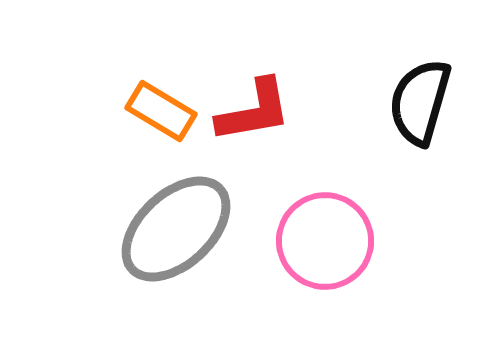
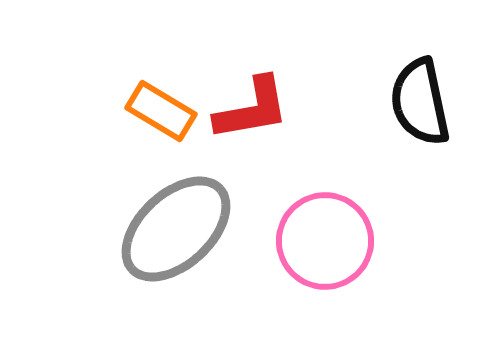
black semicircle: rotated 28 degrees counterclockwise
red L-shape: moved 2 px left, 2 px up
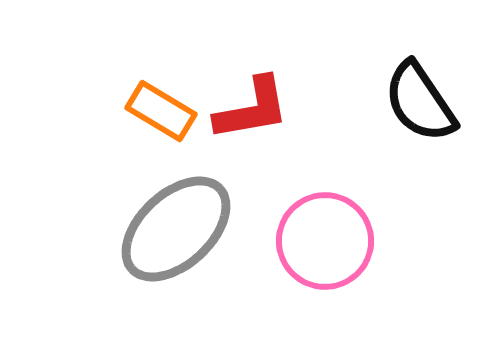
black semicircle: rotated 22 degrees counterclockwise
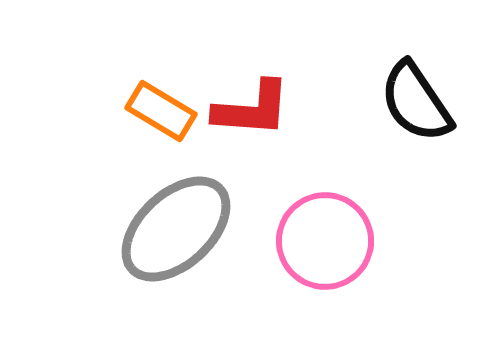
black semicircle: moved 4 px left
red L-shape: rotated 14 degrees clockwise
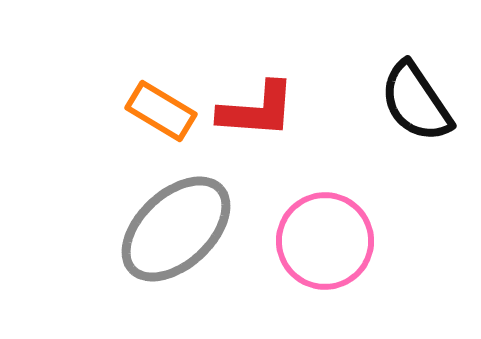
red L-shape: moved 5 px right, 1 px down
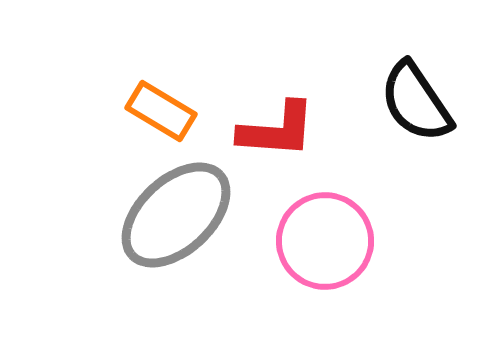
red L-shape: moved 20 px right, 20 px down
gray ellipse: moved 14 px up
